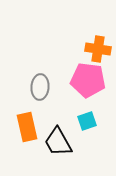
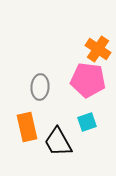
orange cross: rotated 25 degrees clockwise
cyan square: moved 1 px down
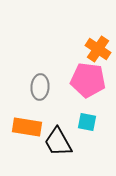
cyan square: rotated 30 degrees clockwise
orange rectangle: rotated 68 degrees counterclockwise
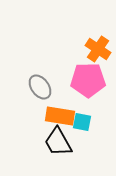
pink pentagon: rotated 8 degrees counterclockwise
gray ellipse: rotated 40 degrees counterclockwise
cyan square: moved 5 px left
orange rectangle: moved 33 px right, 11 px up
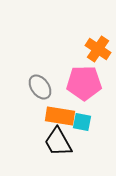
pink pentagon: moved 4 px left, 3 px down
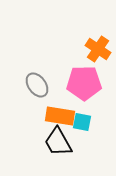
gray ellipse: moved 3 px left, 2 px up
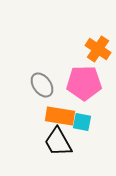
gray ellipse: moved 5 px right
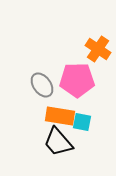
pink pentagon: moved 7 px left, 3 px up
black trapezoid: rotated 12 degrees counterclockwise
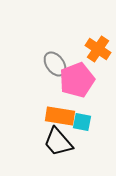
pink pentagon: rotated 20 degrees counterclockwise
gray ellipse: moved 13 px right, 21 px up
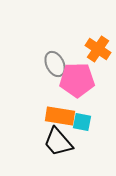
gray ellipse: rotated 10 degrees clockwise
pink pentagon: rotated 20 degrees clockwise
